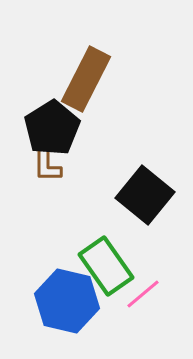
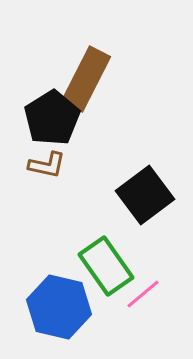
black pentagon: moved 10 px up
brown L-shape: rotated 78 degrees counterclockwise
black square: rotated 14 degrees clockwise
blue hexagon: moved 8 px left, 6 px down
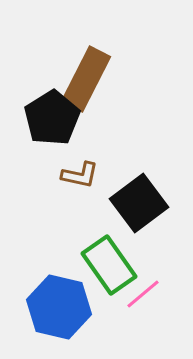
brown L-shape: moved 33 px right, 10 px down
black square: moved 6 px left, 8 px down
green rectangle: moved 3 px right, 1 px up
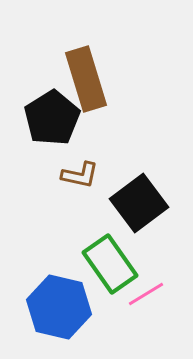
brown rectangle: rotated 44 degrees counterclockwise
green rectangle: moved 1 px right, 1 px up
pink line: moved 3 px right; rotated 9 degrees clockwise
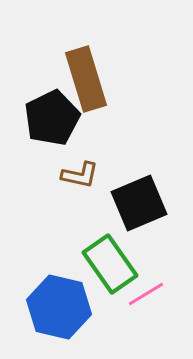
black pentagon: rotated 6 degrees clockwise
black square: rotated 14 degrees clockwise
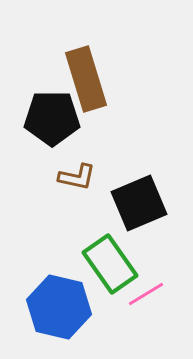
black pentagon: rotated 26 degrees clockwise
brown L-shape: moved 3 px left, 2 px down
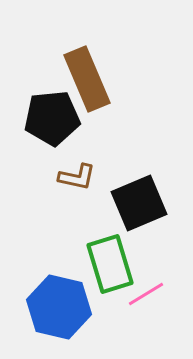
brown rectangle: moved 1 px right; rotated 6 degrees counterclockwise
black pentagon: rotated 6 degrees counterclockwise
green rectangle: rotated 18 degrees clockwise
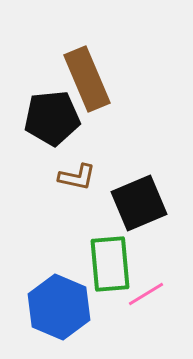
green rectangle: rotated 12 degrees clockwise
blue hexagon: rotated 10 degrees clockwise
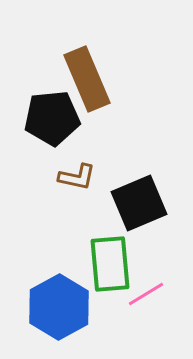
blue hexagon: rotated 8 degrees clockwise
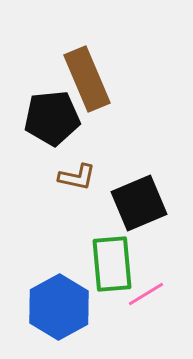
green rectangle: moved 2 px right
